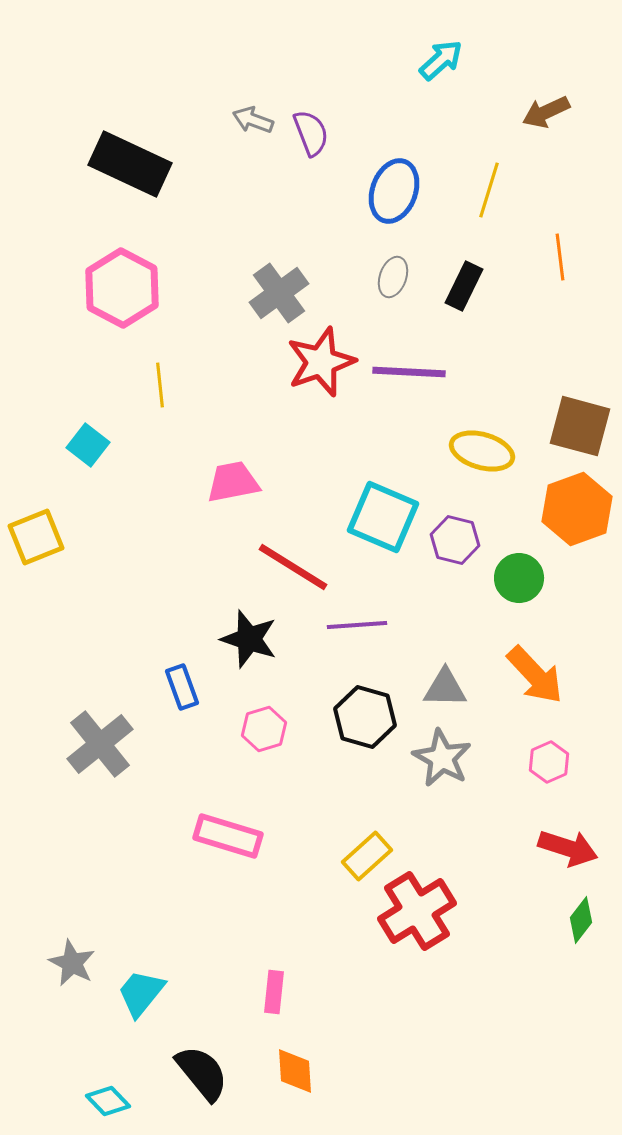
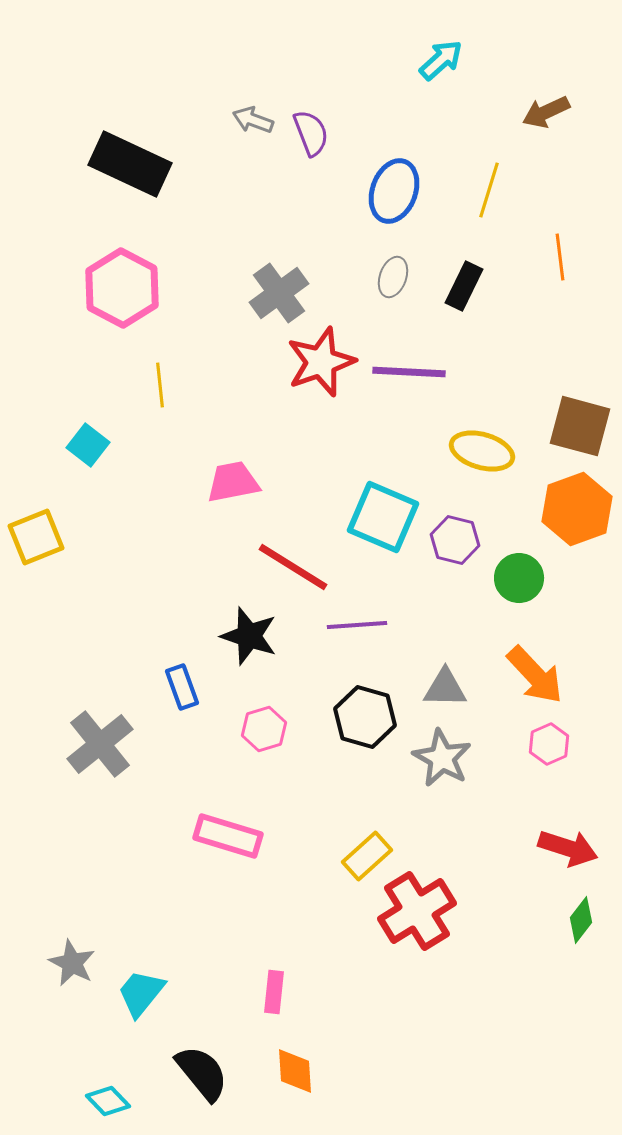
black star at (249, 639): moved 3 px up
pink hexagon at (549, 762): moved 18 px up
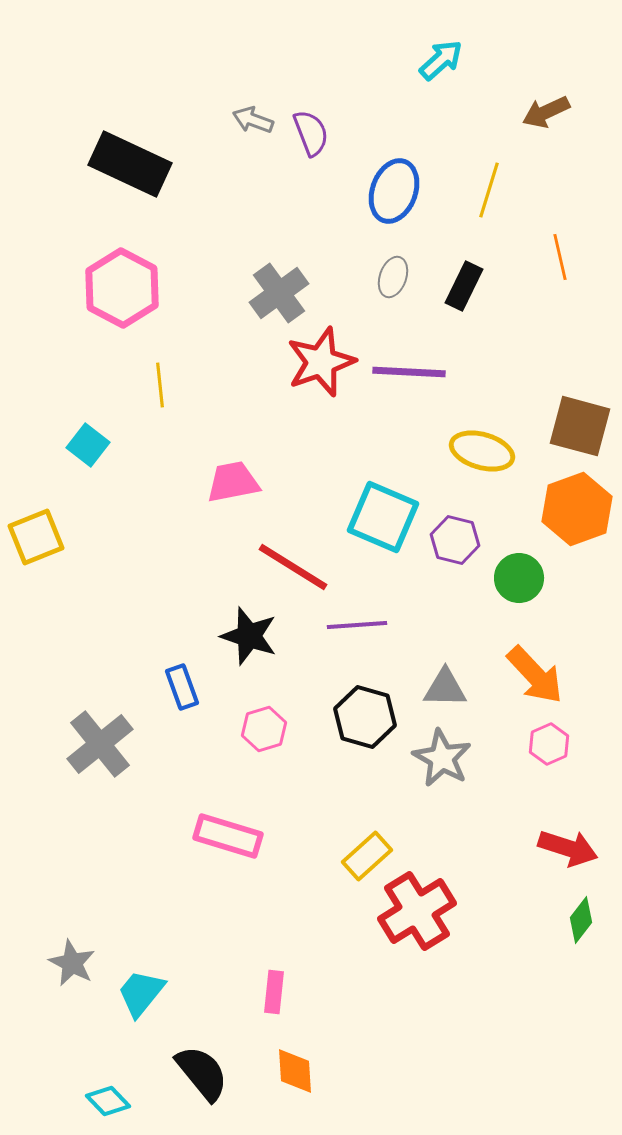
orange line at (560, 257): rotated 6 degrees counterclockwise
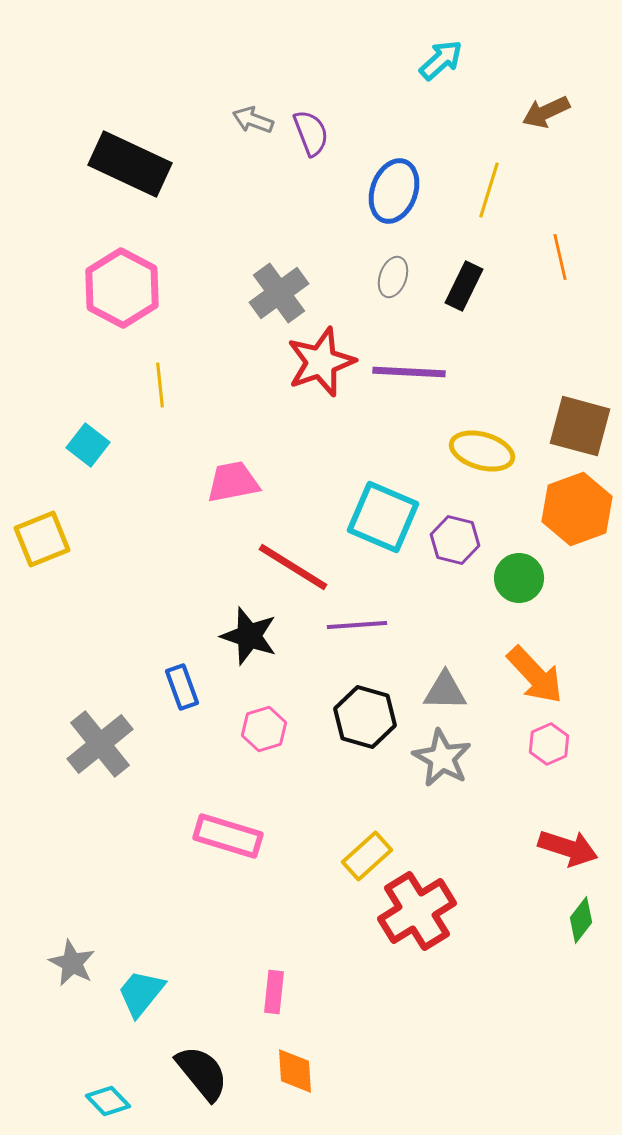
yellow square at (36, 537): moved 6 px right, 2 px down
gray triangle at (445, 688): moved 3 px down
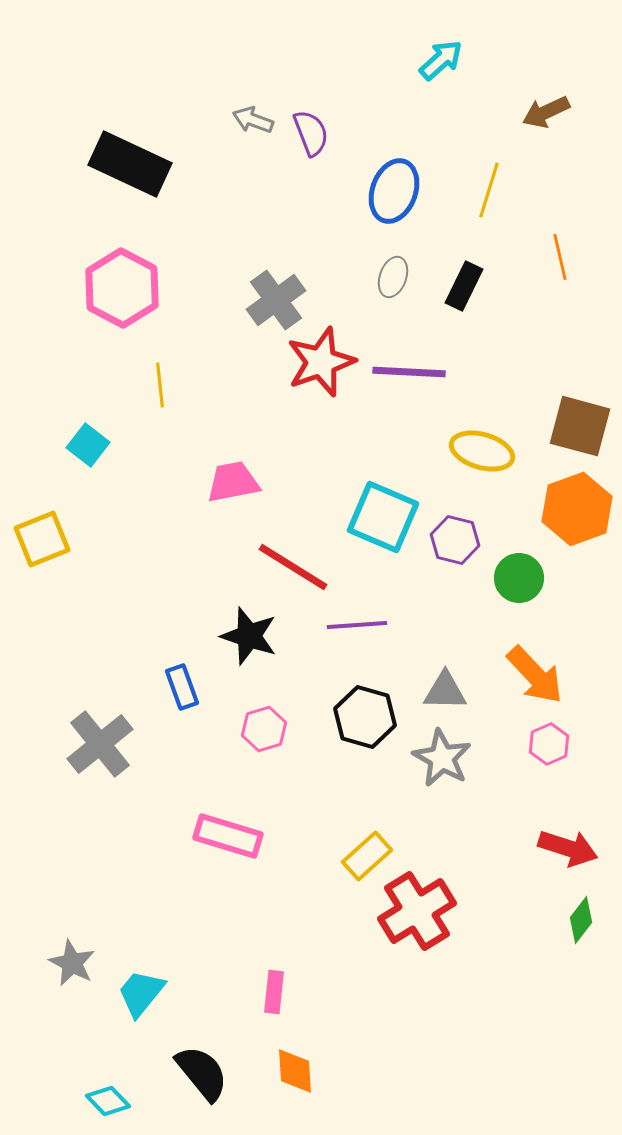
gray cross at (279, 293): moved 3 px left, 7 px down
